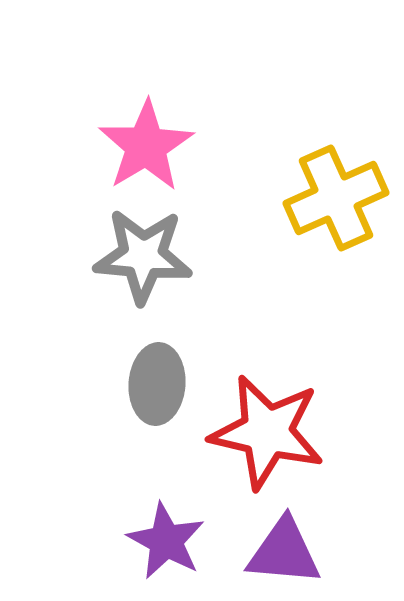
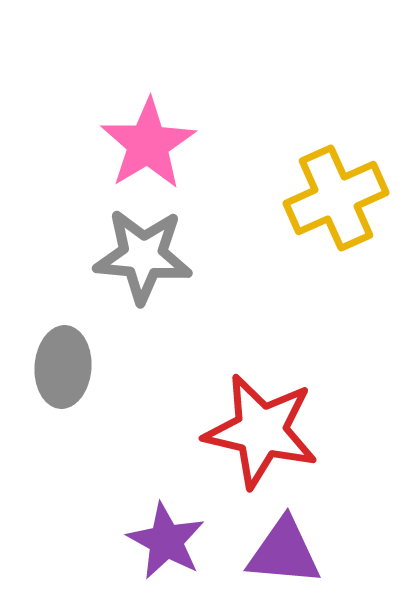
pink star: moved 2 px right, 2 px up
gray ellipse: moved 94 px left, 17 px up
red star: moved 6 px left, 1 px up
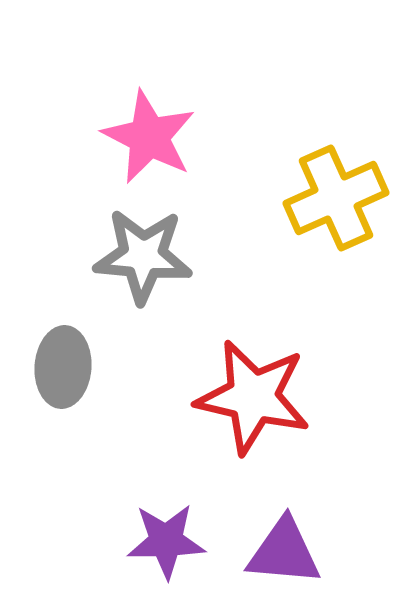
pink star: moved 1 px right, 7 px up; rotated 14 degrees counterclockwise
red star: moved 8 px left, 34 px up
purple star: rotated 30 degrees counterclockwise
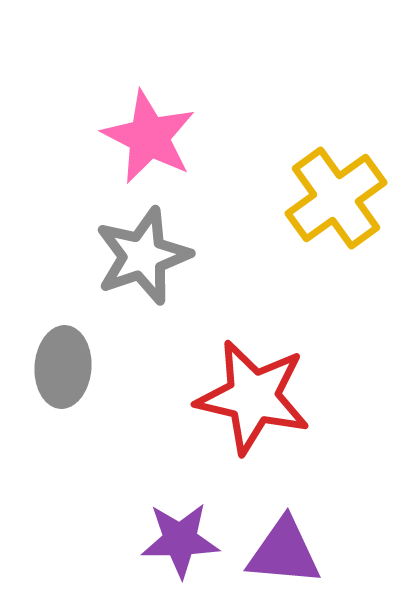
yellow cross: rotated 12 degrees counterclockwise
gray star: rotated 24 degrees counterclockwise
purple star: moved 14 px right, 1 px up
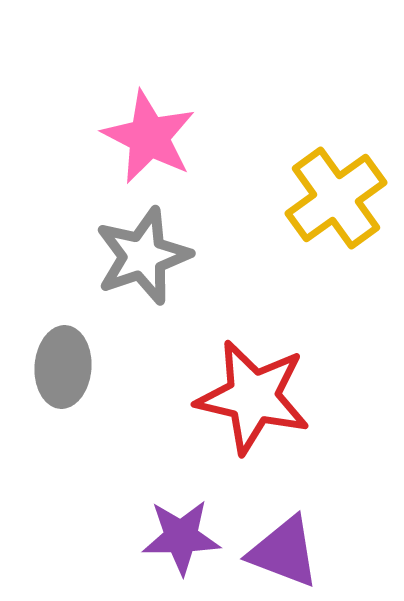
purple star: moved 1 px right, 3 px up
purple triangle: rotated 16 degrees clockwise
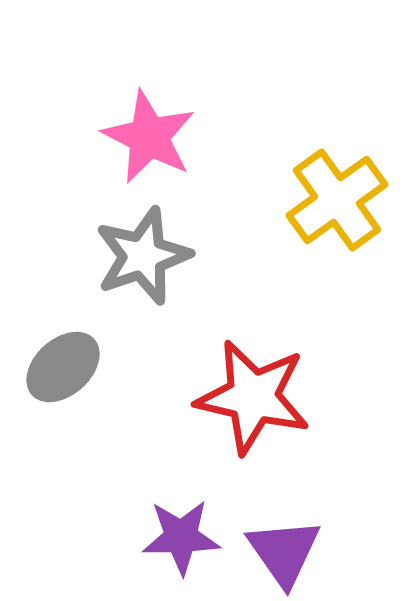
yellow cross: moved 1 px right, 2 px down
gray ellipse: rotated 44 degrees clockwise
purple triangle: rotated 34 degrees clockwise
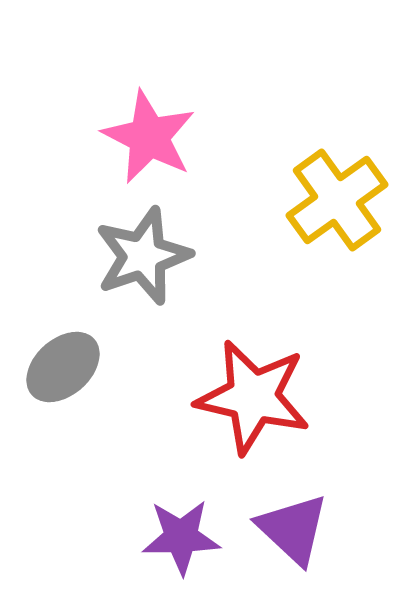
purple triangle: moved 9 px right, 23 px up; rotated 12 degrees counterclockwise
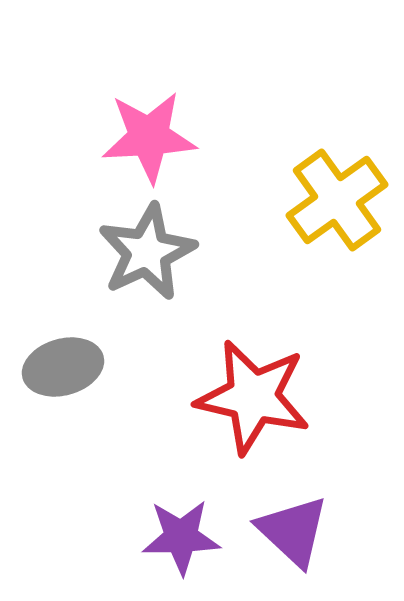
pink star: rotated 30 degrees counterclockwise
gray star: moved 4 px right, 4 px up; rotated 6 degrees counterclockwise
gray ellipse: rotated 26 degrees clockwise
purple triangle: moved 2 px down
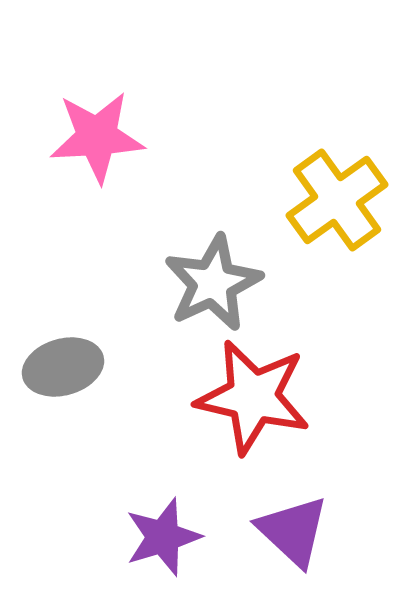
pink star: moved 52 px left
gray star: moved 66 px right, 31 px down
purple star: moved 18 px left; rotated 16 degrees counterclockwise
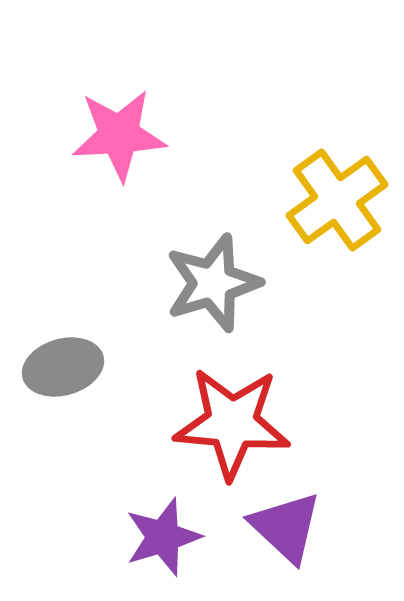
pink star: moved 22 px right, 2 px up
gray star: rotated 8 degrees clockwise
red star: moved 21 px left, 26 px down; rotated 8 degrees counterclockwise
purple triangle: moved 7 px left, 4 px up
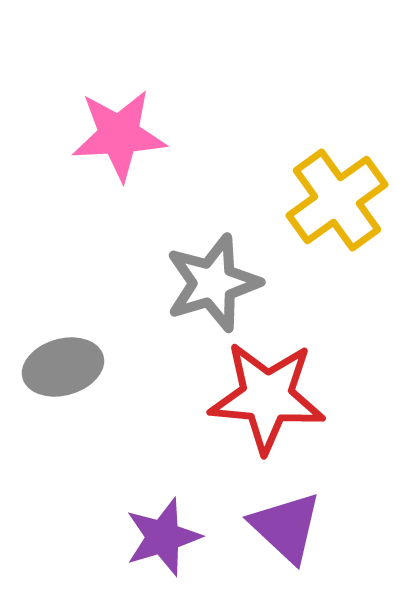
red star: moved 35 px right, 26 px up
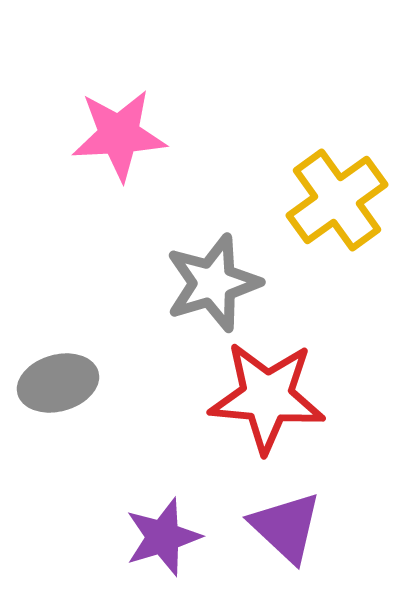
gray ellipse: moved 5 px left, 16 px down
